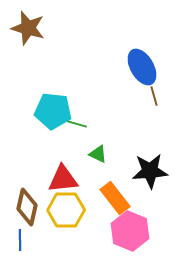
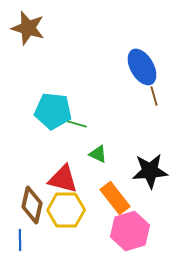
red triangle: rotated 20 degrees clockwise
brown diamond: moved 5 px right, 2 px up
pink hexagon: rotated 21 degrees clockwise
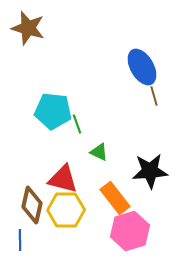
green line: rotated 54 degrees clockwise
green triangle: moved 1 px right, 2 px up
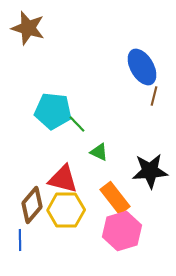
brown line: rotated 30 degrees clockwise
green line: rotated 24 degrees counterclockwise
brown diamond: rotated 27 degrees clockwise
pink hexagon: moved 8 px left
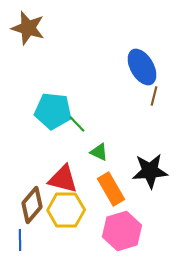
orange rectangle: moved 4 px left, 9 px up; rotated 8 degrees clockwise
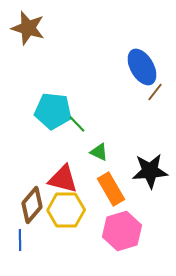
brown line: moved 1 px right, 4 px up; rotated 24 degrees clockwise
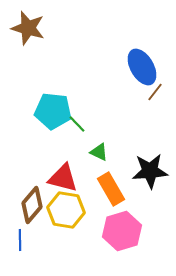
red triangle: moved 1 px up
yellow hexagon: rotated 9 degrees clockwise
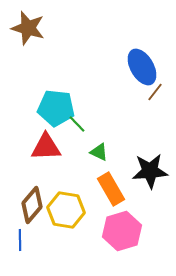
cyan pentagon: moved 3 px right, 3 px up
red triangle: moved 17 px left, 31 px up; rotated 16 degrees counterclockwise
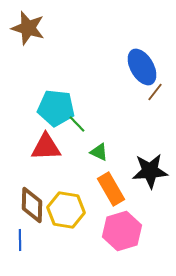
brown diamond: rotated 39 degrees counterclockwise
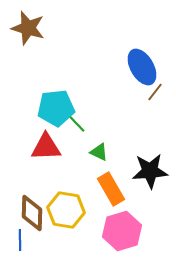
cyan pentagon: rotated 12 degrees counterclockwise
brown diamond: moved 8 px down
